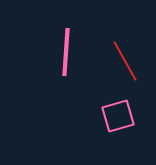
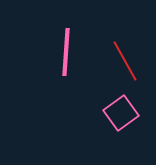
pink square: moved 3 px right, 3 px up; rotated 20 degrees counterclockwise
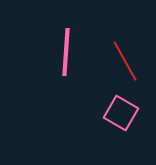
pink square: rotated 24 degrees counterclockwise
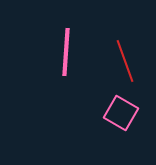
red line: rotated 9 degrees clockwise
